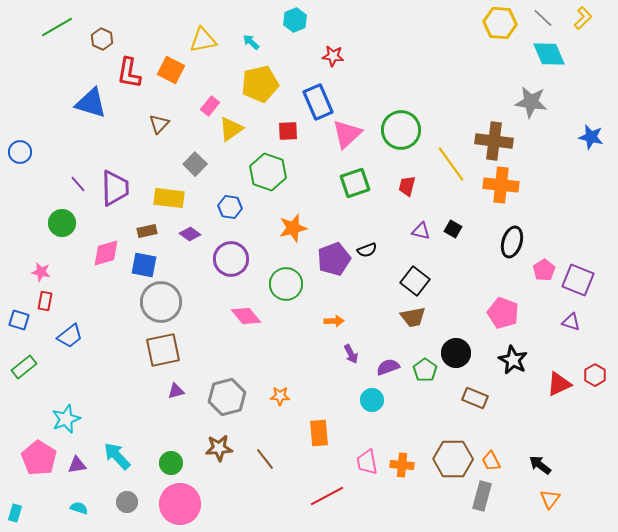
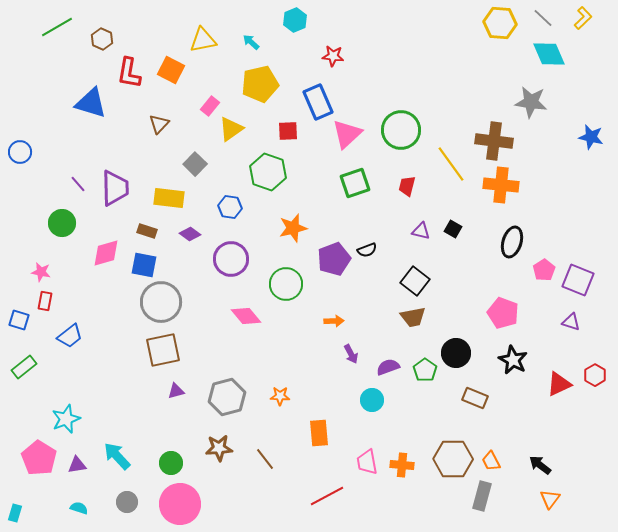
brown rectangle at (147, 231): rotated 30 degrees clockwise
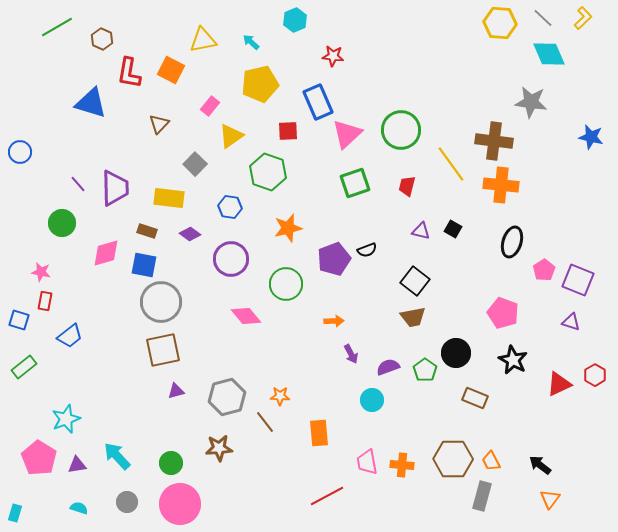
yellow triangle at (231, 129): moved 7 px down
orange star at (293, 228): moved 5 px left
brown line at (265, 459): moved 37 px up
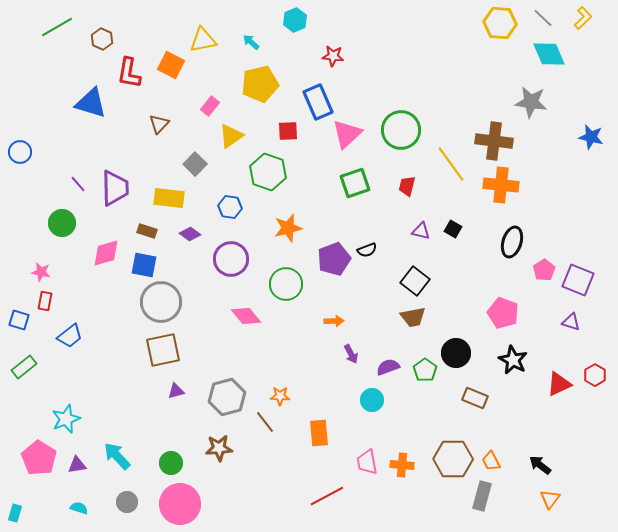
orange square at (171, 70): moved 5 px up
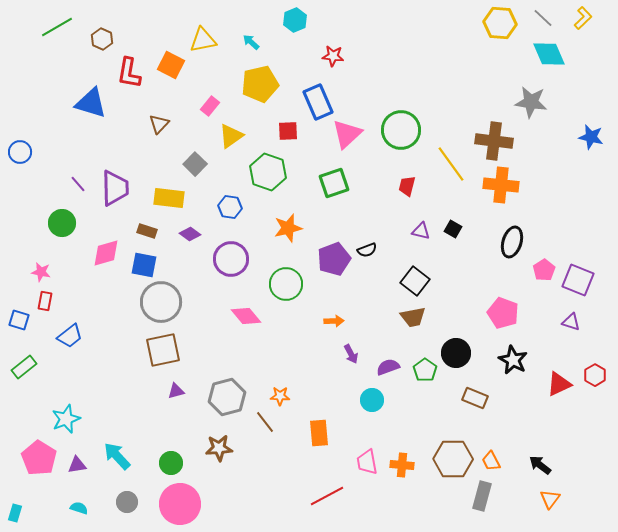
green square at (355, 183): moved 21 px left
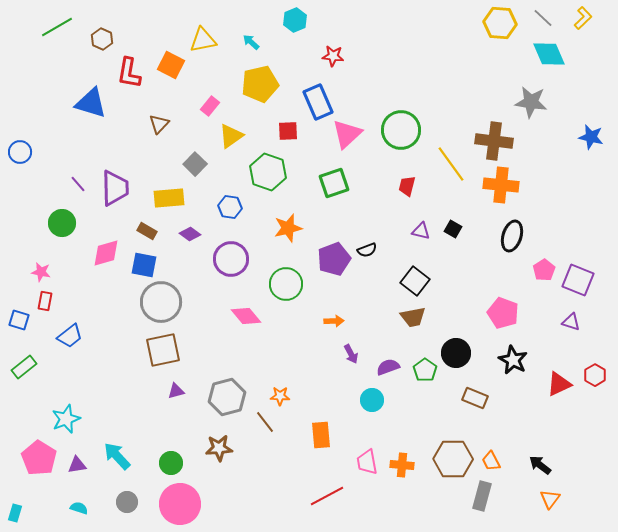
yellow rectangle at (169, 198): rotated 12 degrees counterclockwise
brown rectangle at (147, 231): rotated 12 degrees clockwise
black ellipse at (512, 242): moved 6 px up
orange rectangle at (319, 433): moved 2 px right, 2 px down
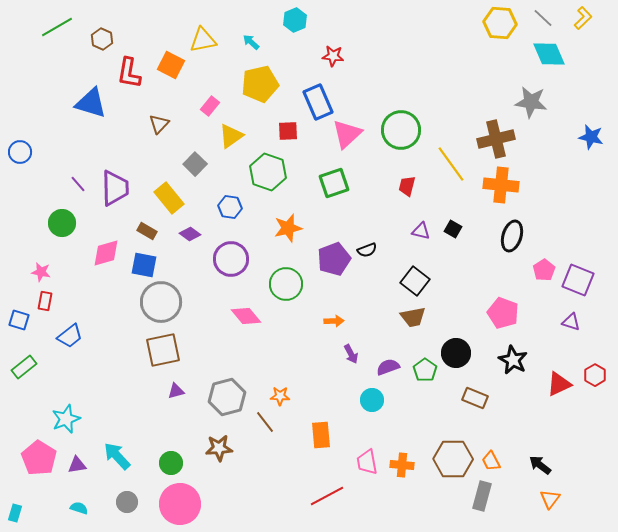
brown cross at (494, 141): moved 2 px right, 2 px up; rotated 21 degrees counterclockwise
yellow rectangle at (169, 198): rotated 56 degrees clockwise
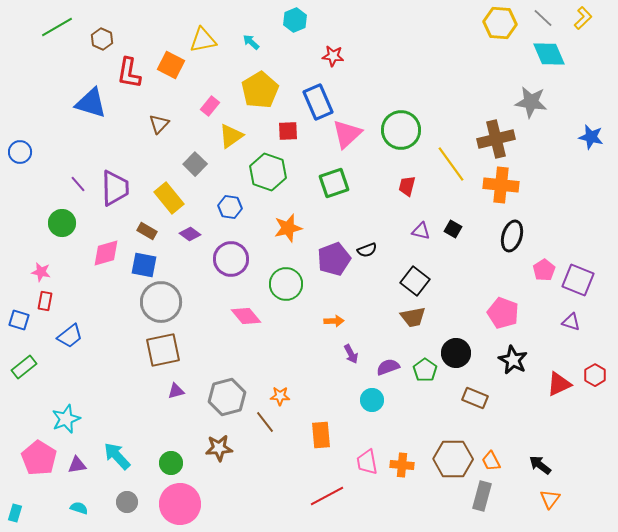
yellow pentagon at (260, 84): moved 6 px down; rotated 18 degrees counterclockwise
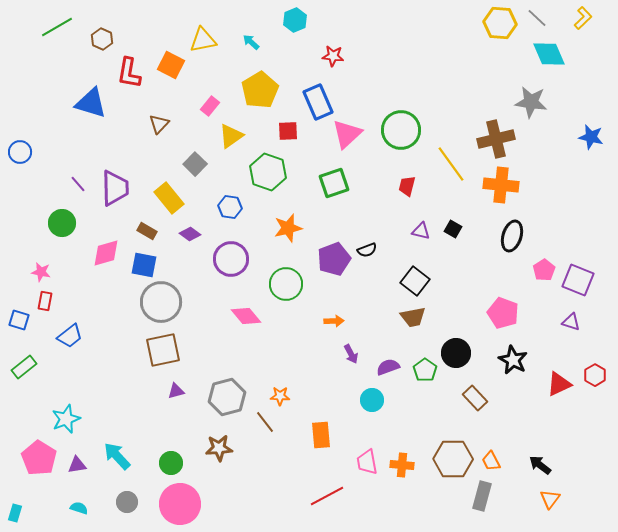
gray line at (543, 18): moved 6 px left
brown rectangle at (475, 398): rotated 25 degrees clockwise
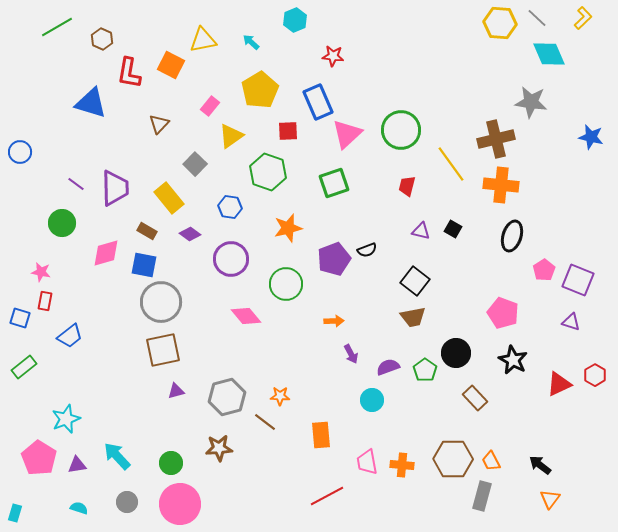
purple line at (78, 184): moved 2 px left; rotated 12 degrees counterclockwise
blue square at (19, 320): moved 1 px right, 2 px up
brown line at (265, 422): rotated 15 degrees counterclockwise
